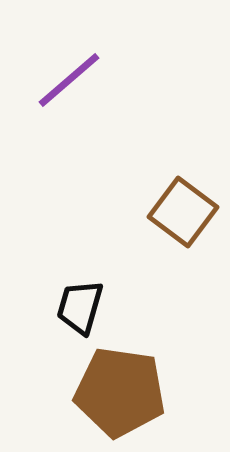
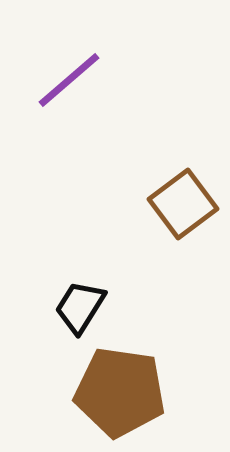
brown square: moved 8 px up; rotated 16 degrees clockwise
black trapezoid: rotated 16 degrees clockwise
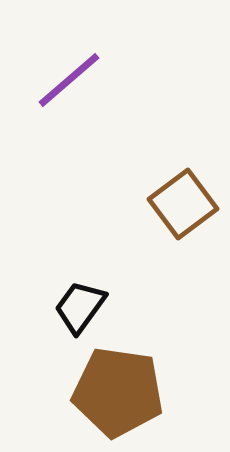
black trapezoid: rotated 4 degrees clockwise
brown pentagon: moved 2 px left
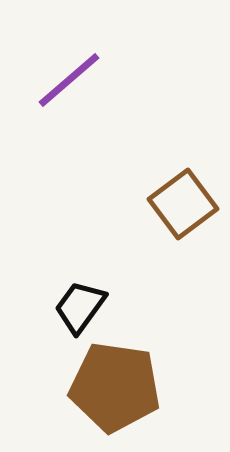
brown pentagon: moved 3 px left, 5 px up
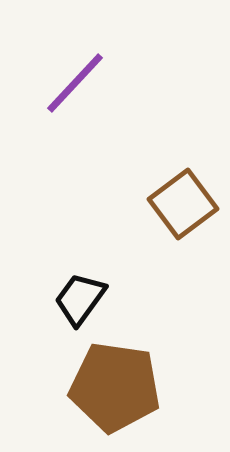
purple line: moved 6 px right, 3 px down; rotated 6 degrees counterclockwise
black trapezoid: moved 8 px up
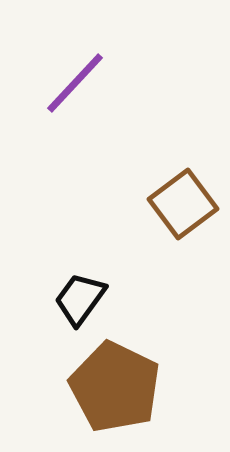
brown pentagon: rotated 18 degrees clockwise
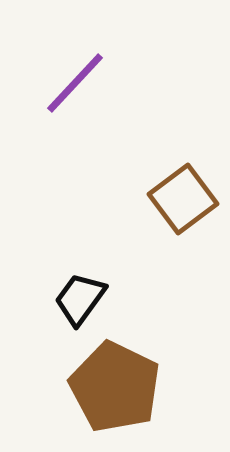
brown square: moved 5 px up
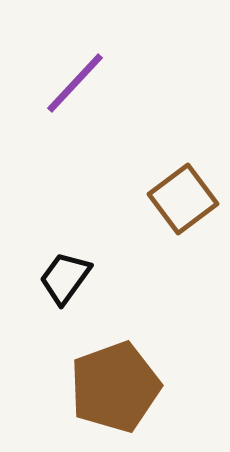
black trapezoid: moved 15 px left, 21 px up
brown pentagon: rotated 26 degrees clockwise
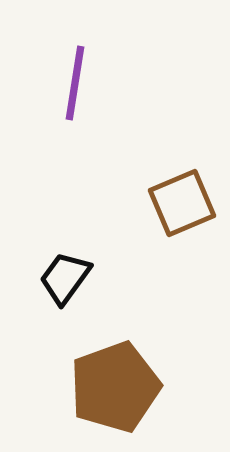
purple line: rotated 34 degrees counterclockwise
brown square: moved 1 px left, 4 px down; rotated 14 degrees clockwise
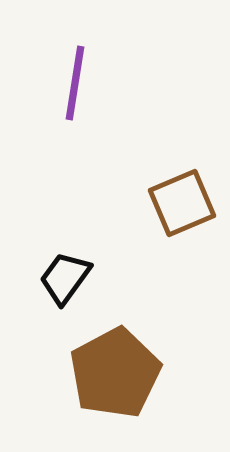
brown pentagon: moved 14 px up; rotated 8 degrees counterclockwise
